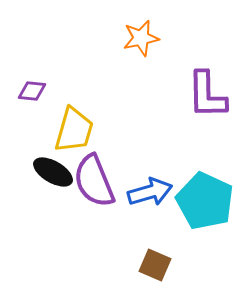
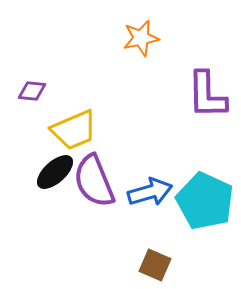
yellow trapezoid: rotated 51 degrees clockwise
black ellipse: moved 2 px right; rotated 72 degrees counterclockwise
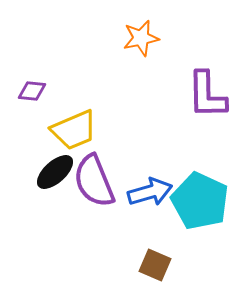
cyan pentagon: moved 5 px left
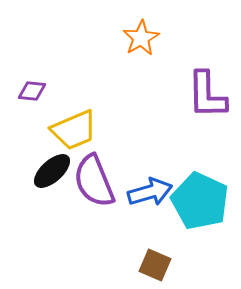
orange star: rotated 18 degrees counterclockwise
black ellipse: moved 3 px left, 1 px up
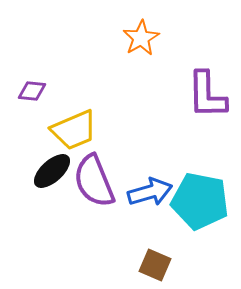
cyan pentagon: rotated 14 degrees counterclockwise
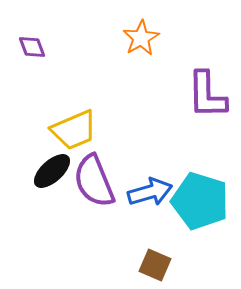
purple diamond: moved 44 px up; rotated 64 degrees clockwise
cyan pentagon: rotated 6 degrees clockwise
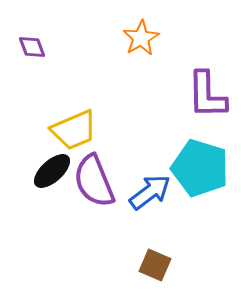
blue arrow: rotated 21 degrees counterclockwise
cyan pentagon: moved 33 px up
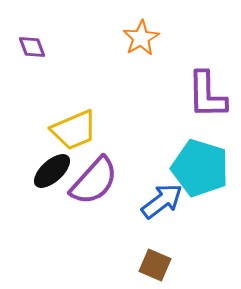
purple semicircle: rotated 116 degrees counterclockwise
blue arrow: moved 12 px right, 9 px down
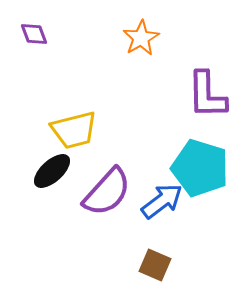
purple diamond: moved 2 px right, 13 px up
yellow trapezoid: rotated 9 degrees clockwise
purple semicircle: moved 13 px right, 11 px down
